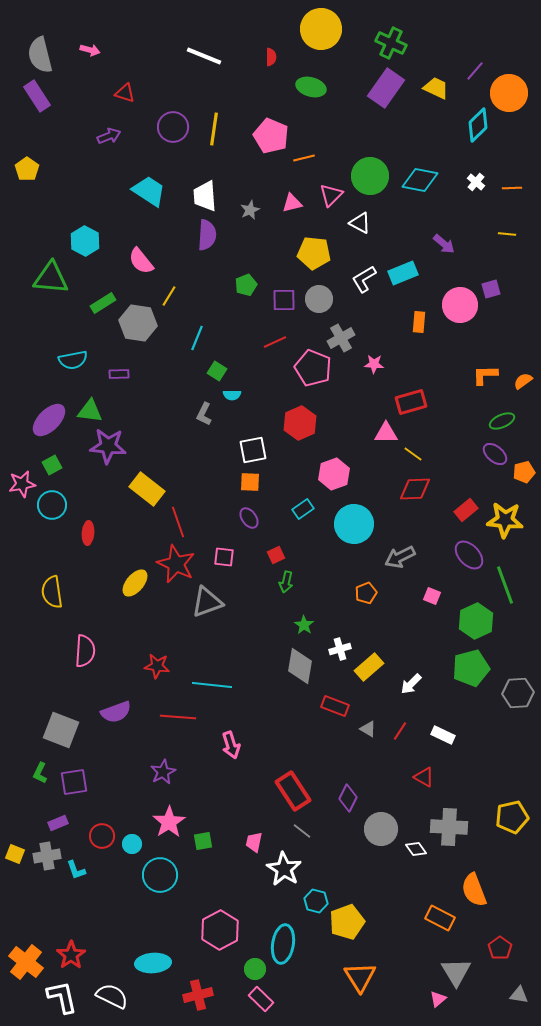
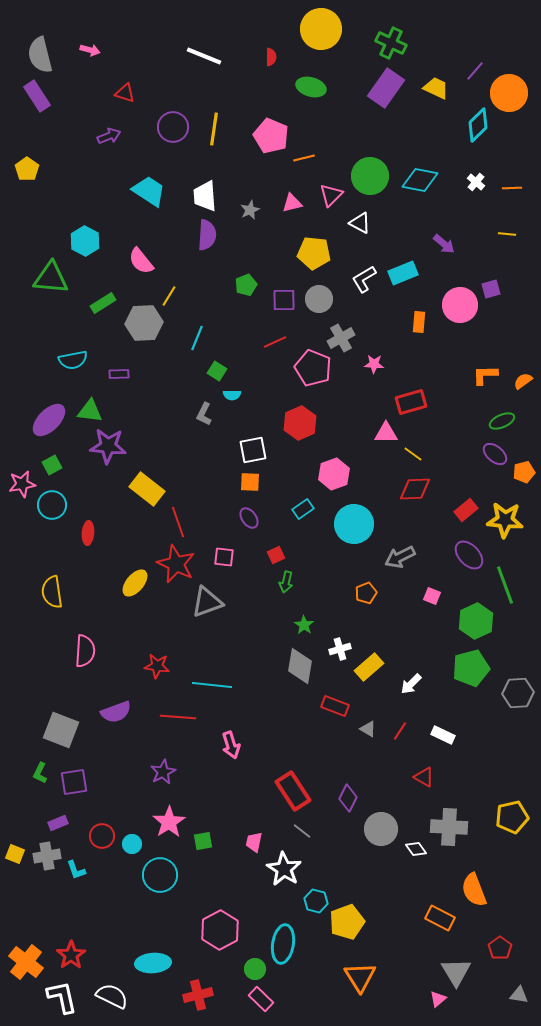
gray hexagon at (138, 323): moved 6 px right; rotated 12 degrees counterclockwise
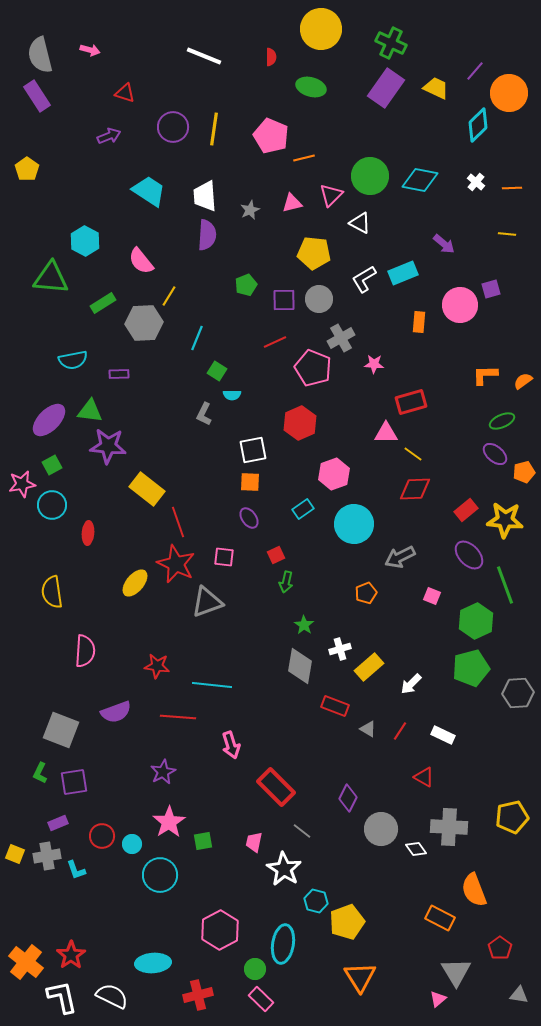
red rectangle at (293, 791): moved 17 px left, 4 px up; rotated 12 degrees counterclockwise
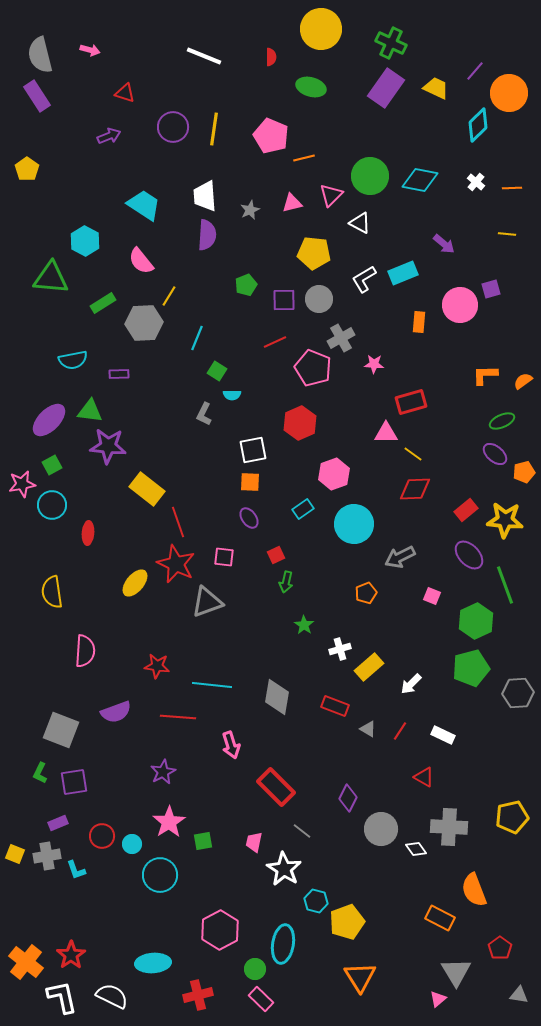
cyan trapezoid at (149, 191): moved 5 px left, 14 px down
gray diamond at (300, 666): moved 23 px left, 31 px down
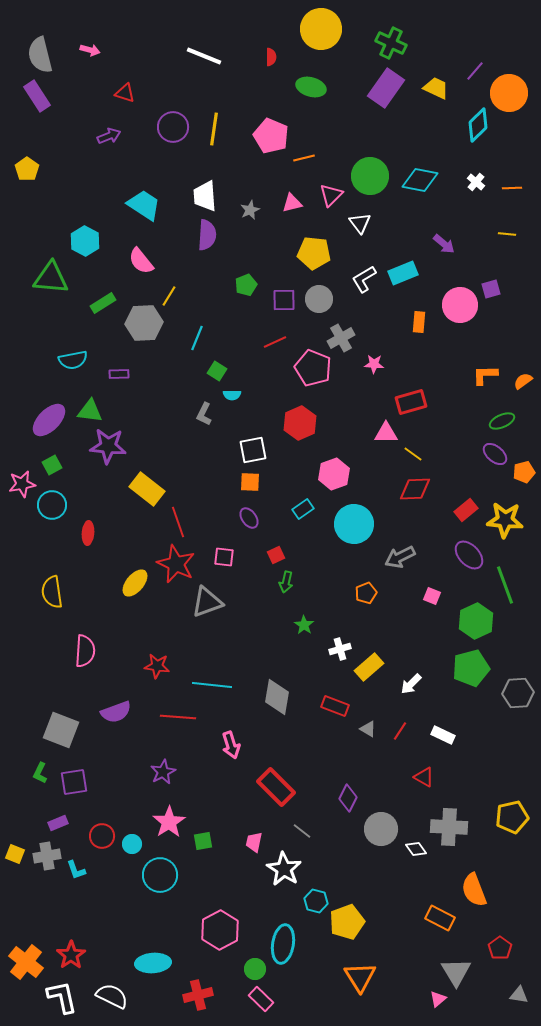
white triangle at (360, 223): rotated 25 degrees clockwise
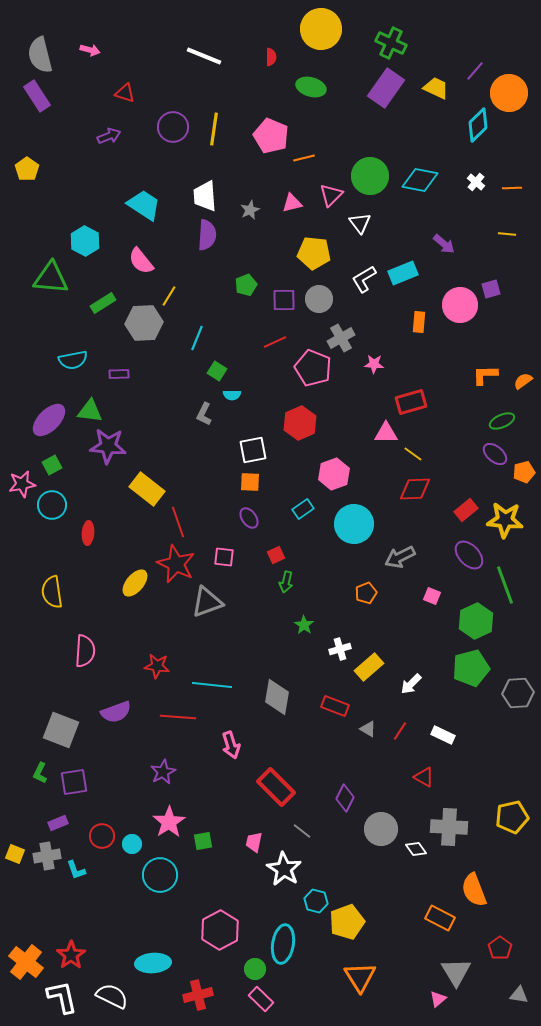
purple diamond at (348, 798): moved 3 px left
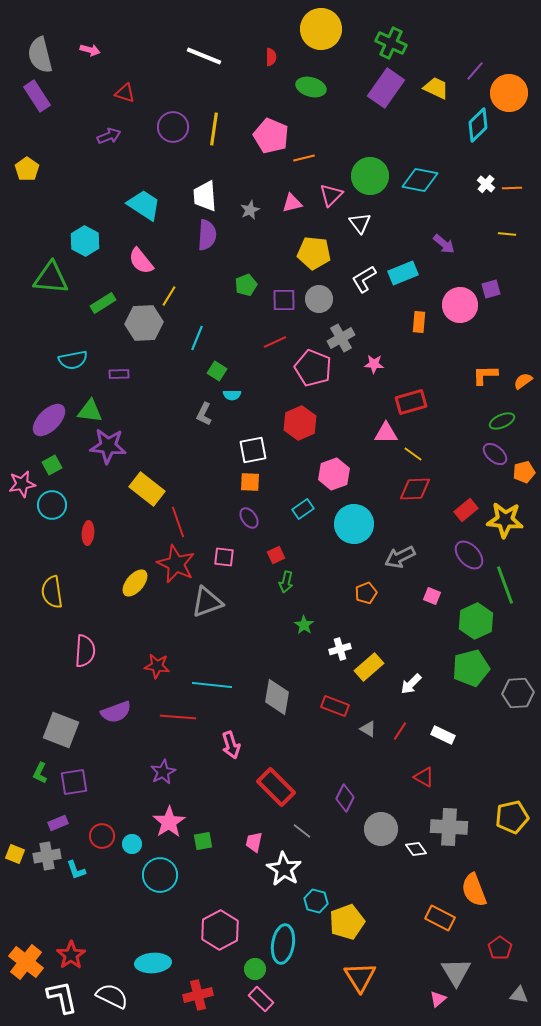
white cross at (476, 182): moved 10 px right, 2 px down
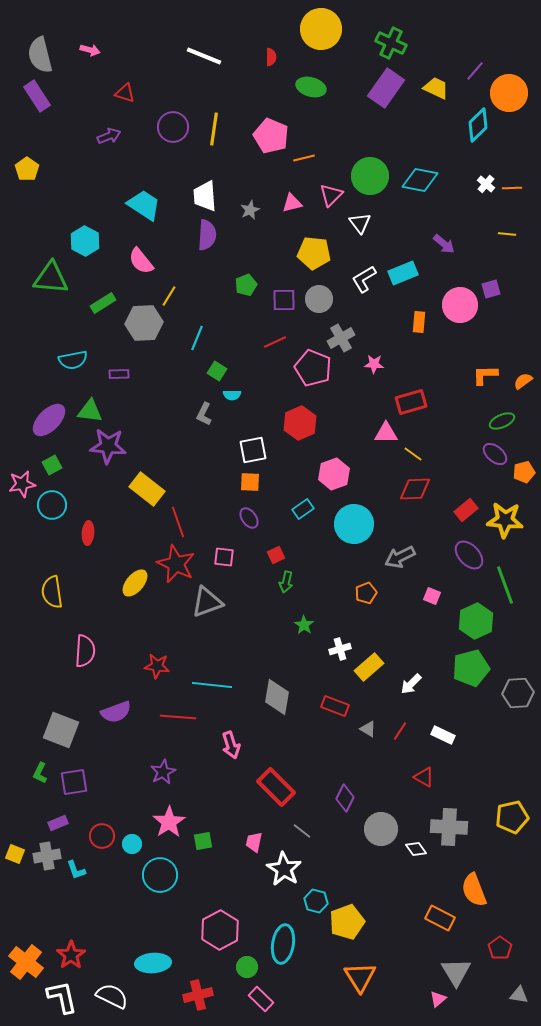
green circle at (255, 969): moved 8 px left, 2 px up
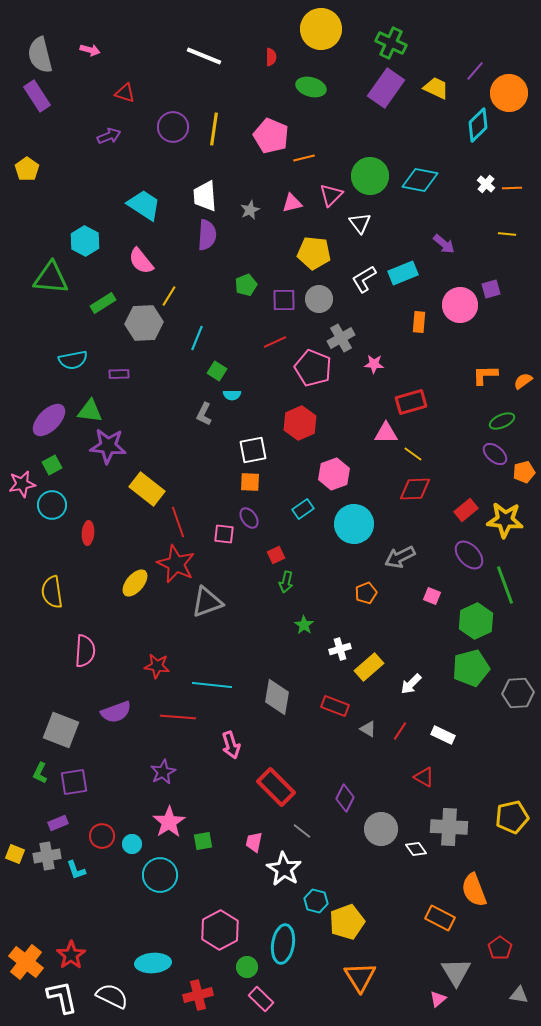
pink square at (224, 557): moved 23 px up
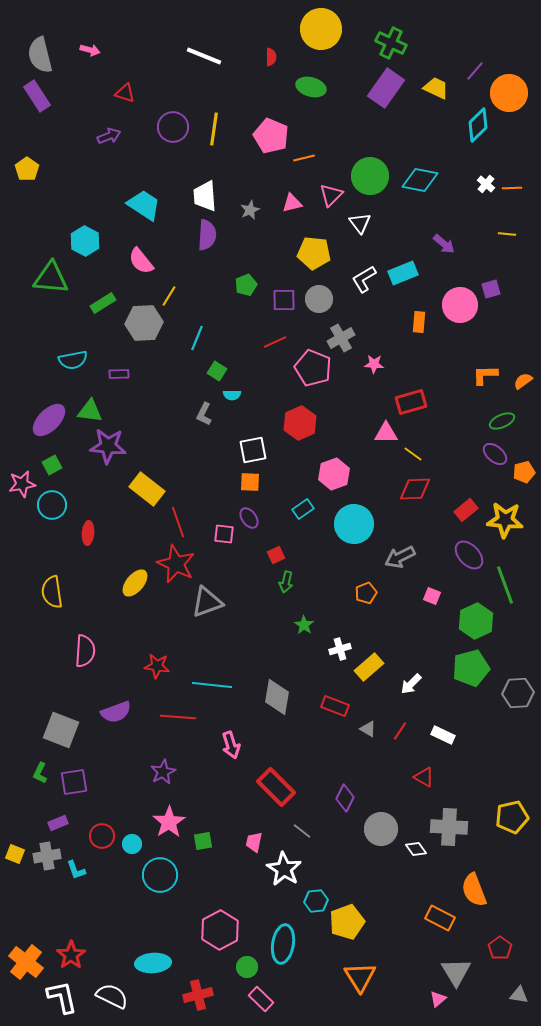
cyan hexagon at (316, 901): rotated 20 degrees counterclockwise
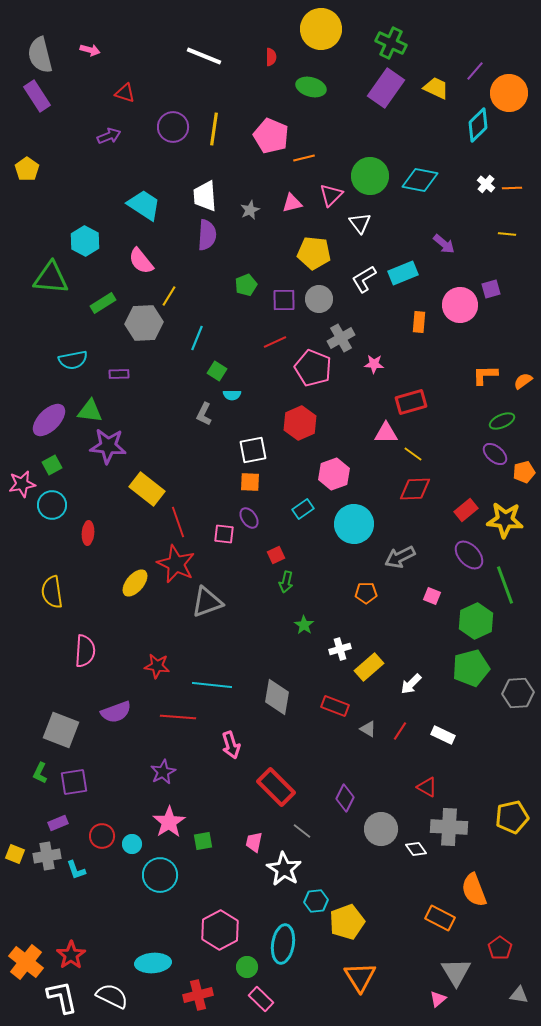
orange pentagon at (366, 593): rotated 20 degrees clockwise
red triangle at (424, 777): moved 3 px right, 10 px down
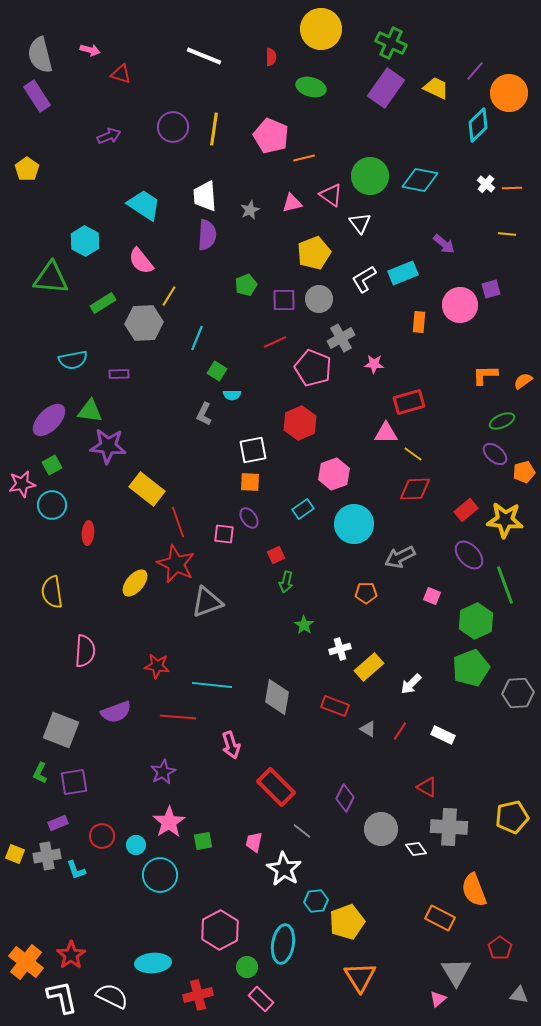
red triangle at (125, 93): moved 4 px left, 19 px up
pink triangle at (331, 195): rotated 40 degrees counterclockwise
yellow pentagon at (314, 253): rotated 28 degrees counterclockwise
red rectangle at (411, 402): moved 2 px left
green pentagon at (471, 668): rotated 6 degrees counterclockwise
cyan circle at (132, 844): moved 4 px right, 1 px down
